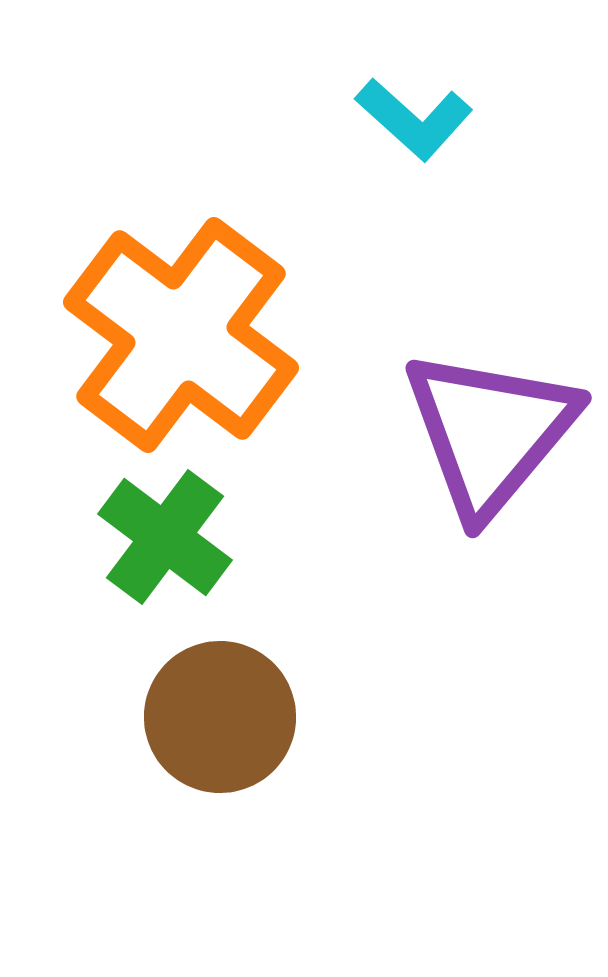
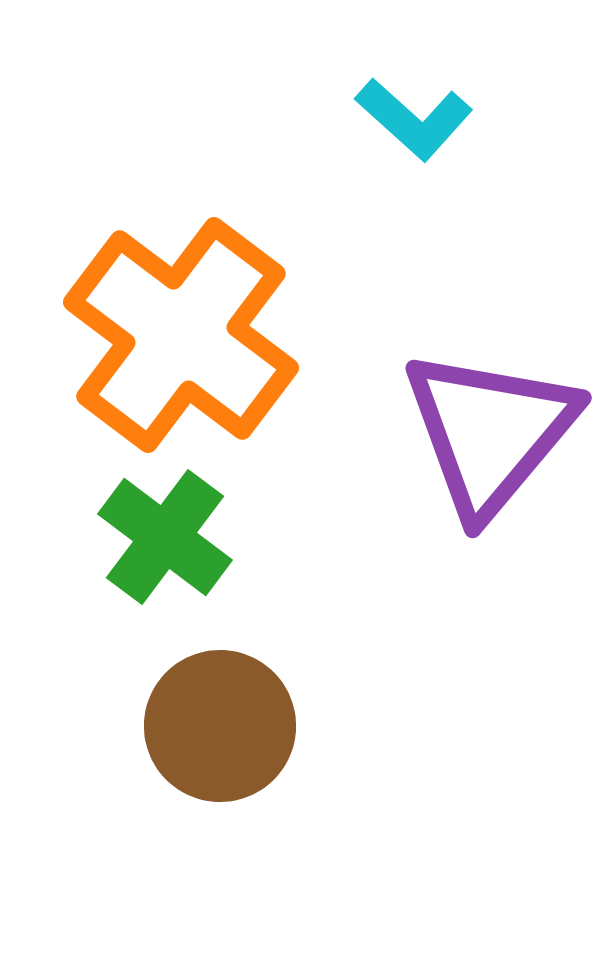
brown circle: moved 9 px down
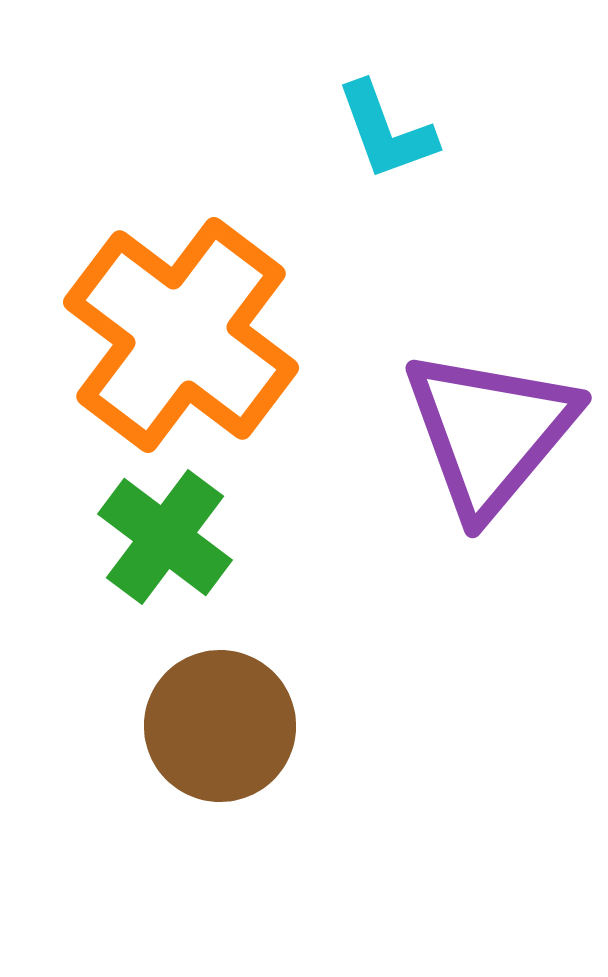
cyan L-shape: moved 28 px left, 12 px down; rotated 28 degrees clockwise
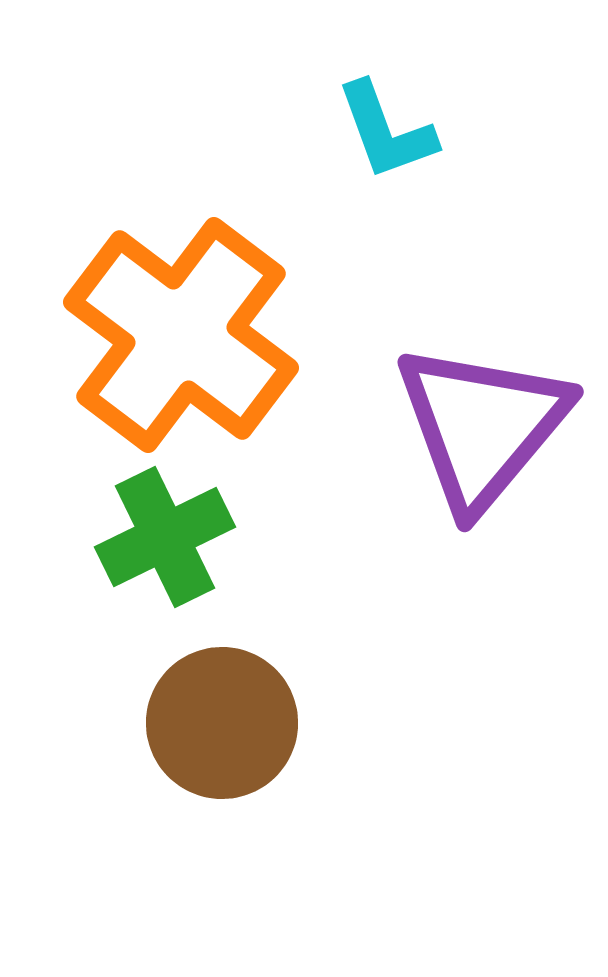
purple triangle: moved 8 px left, 6 px up
green cross: rotated 27 degrees clockwise
brown circle: moved 2 px right, 3 px up
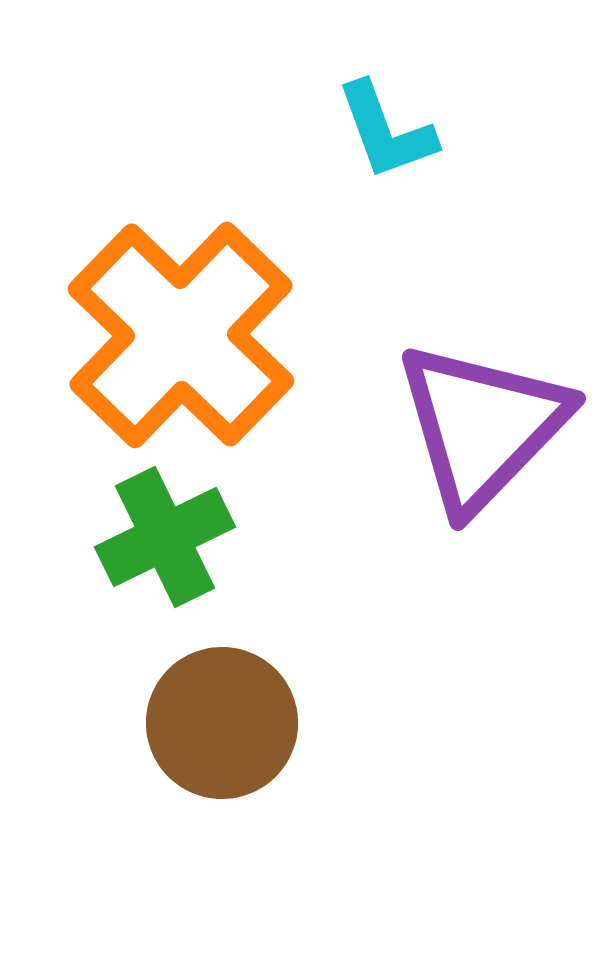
orange cross: rotated 7 degrees clockwise
purple triangle: rotated 4 degrees clockwise
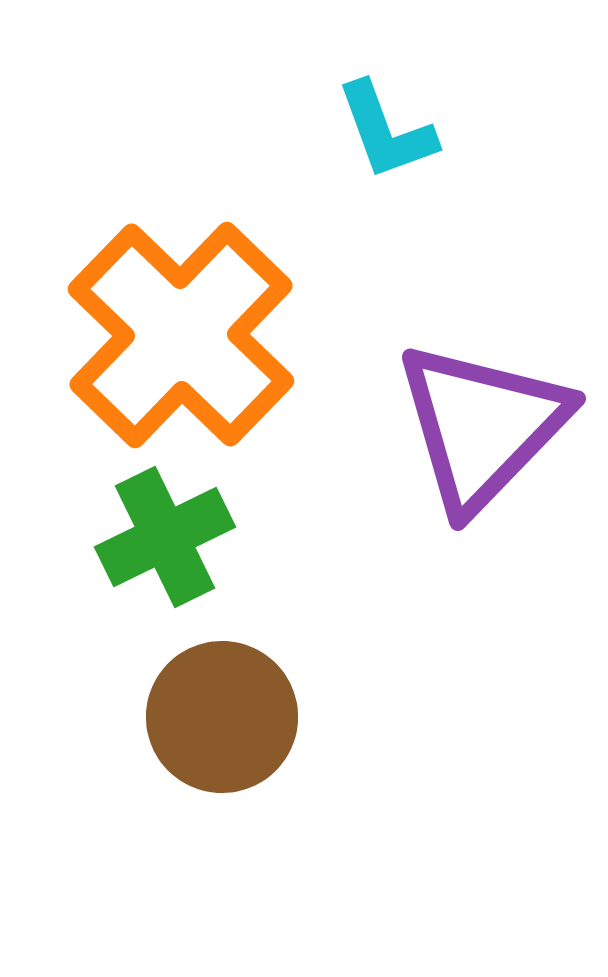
brown circle: moved 6 px up
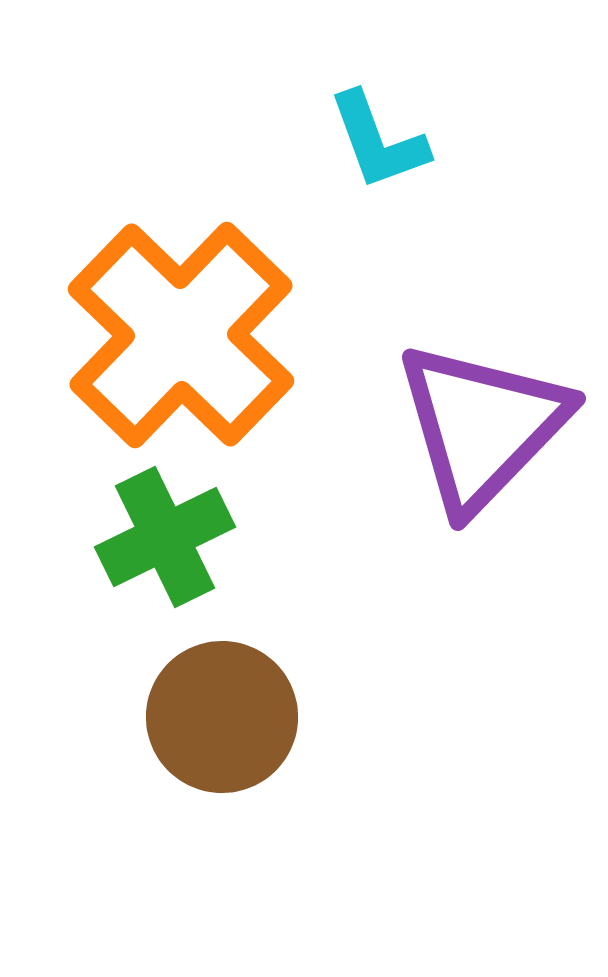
cyan L-shape: moved 8 px left, 10 px down
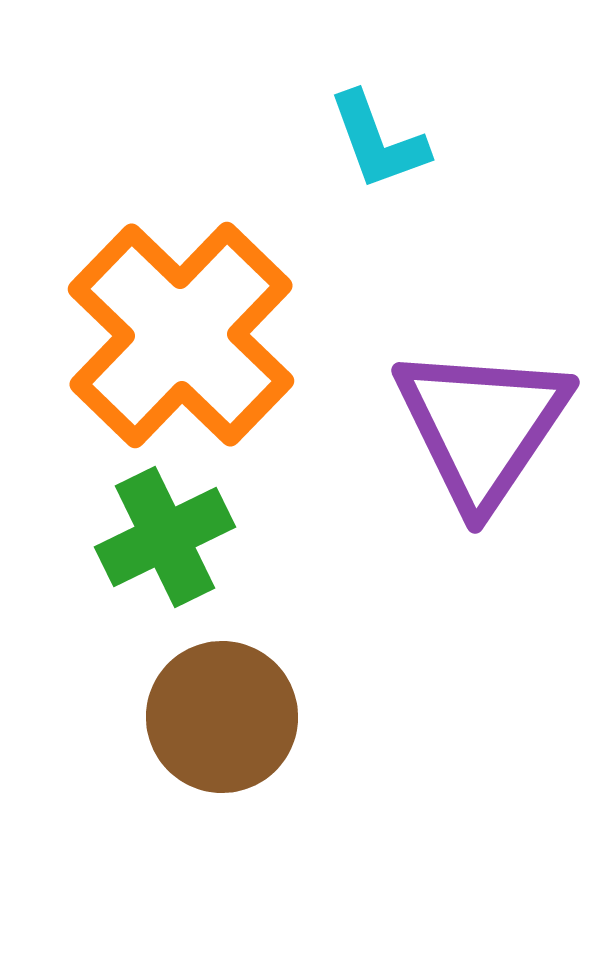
purple triangle: rotated 10 degrees counterclockwise
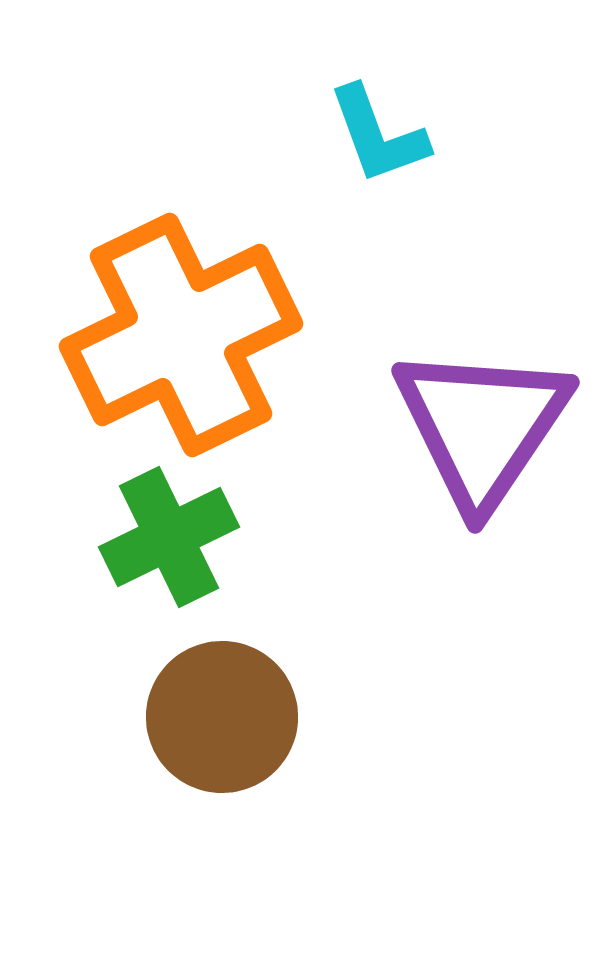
cyan L-shape: moved 6 px up
orange cross: rotated 20 degrees clockwise
green cross: moved 4 px right
